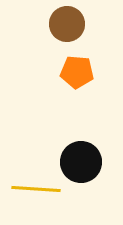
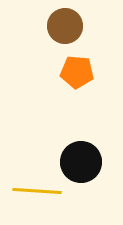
brown circle: moved 2 px left, 2 px down
yellow line: moved 1 px right, 2 px down
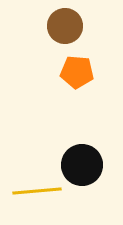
black circle: moved 1 px right, 3 px down
yellow line: rotated 9 degrees counterclockwise
